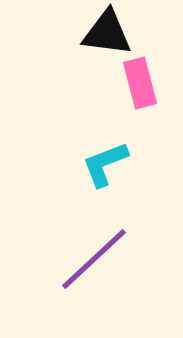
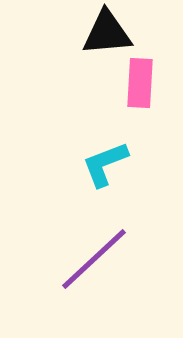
black triangle: rotated 12 degrees counterclockwise
pink rectangle: rotated 18 degrees clockwise
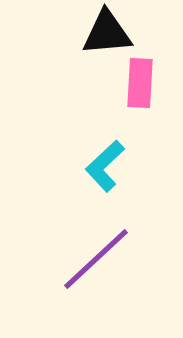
cyan L-shape: moved 2 px down; rotated 22 degrees counterclockwise
purple line: moved 2 px right
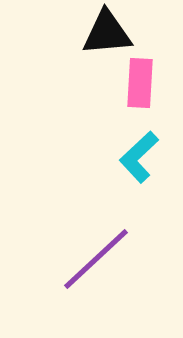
cyan L-shape: moved 34 px right, 9 px up
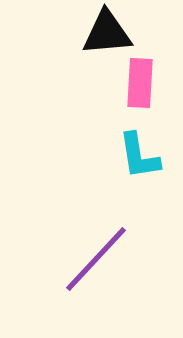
cyan L-shape: moved 1 px up; rotated 56 degrees counterclockwise
purple line: rotated 4 degrees counterclockwise
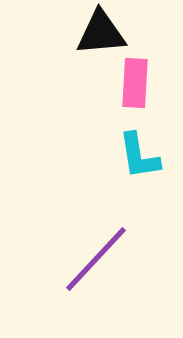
black triangle: moved 6 px left
pink rectangle: moved 5 px left
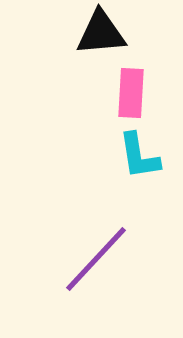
pink rectangle: moved 4 px left, 10 px down
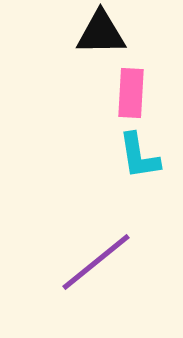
black triangle: rotated 4 degrees clockwise
purple line: moved 3 px down; rotated 8 degrees clockwise
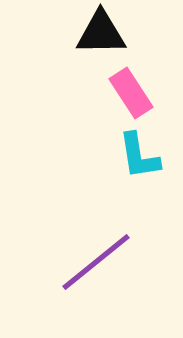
pink rectangle: rotated 36 degrees counterclockwise
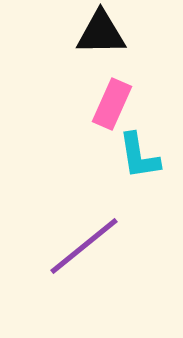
pink rectangle: moved 19 px left, 11 px down; rotated 57 degrees clockwise
purple line: moved 12 px left, 16 px up
